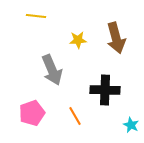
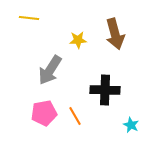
yellow line: moved 7 px left, 2 px down
brown arrow: moved 1 px left, 4 px up
gray arrow: moved 2 px left; rotated 56 degrees clockwise
pink pentagon: moved 12 px right; rotated 10 degrees clockwise
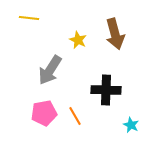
yellow star: rotated 30 degrees clockwise
black cross: moved 1 px right
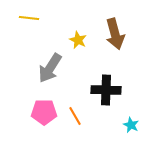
gray arrow: moved 2 px up
pink pentagon: moved 1 px up; rotated 10 degrees clockwise
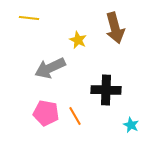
brown arrow: moved 6 px up
gray arrow: rotated 32 degrees clockwise
pink pentagon: moved 2 px right, 1 px down; rotated 10 degrees clockwise
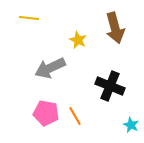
black cross: moved 4 px right, 4 px up; rotated 20 degrees clockwise
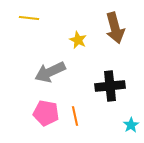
gray arrow: moved 4 px down
black cross: rotated 28 degrees counterclockwise
orange line: rotated 18 degrees clockwise
cyan star: rotated 14 degrees clockwise
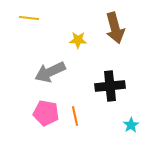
yellow star: rotated 24 degrees counterclockwise
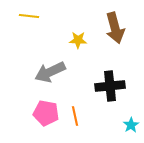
yellow line: moved 2 px up
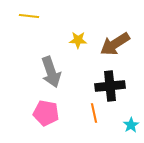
brown arrow: moved 16 px down; rotated 72 degrees clockwise
gray arrow: moved 1 px right; rotated 84 degrees counterclockwise
orange line: moved 19 px right, 3 px up
